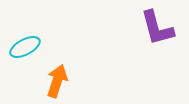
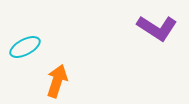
purple L-shape: rotated 42 degrees counterclockwise
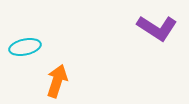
cyan ellipse: rotated 16 degrees clockwise
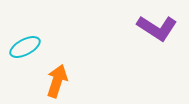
cyan ellipse: rotated 16 degrees counterclockwise
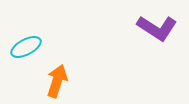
cyan ellipse: moved 1 px right
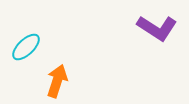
cyan ellipse: rotated 16 degrees counterclockwise
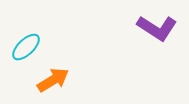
orange arrow: moved 4 px left, 1 px up; rotated 40 degrees clockwise
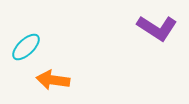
orange arrow: rotated 140 degrees counterclockwise
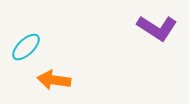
orange arrow: moved 1 px right
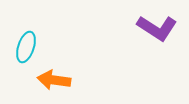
cyan ellipse: rotated 28 degrees counterclockwise
